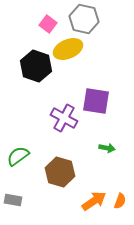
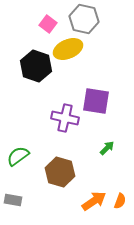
purple cross: moved 1 px right; rotated 16 degrees counterclockwise
green arrow: rotated 56 degrees counterclockwise
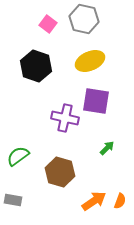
yellow ellipse: moved 22 px right, 12 px down
